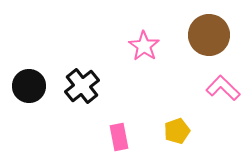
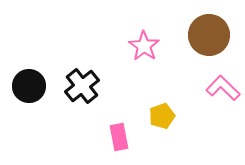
yellow pentagon: moved 15 px left, 15 px up
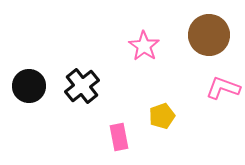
pink L-shape: rotated 24 degrees counterclockwise
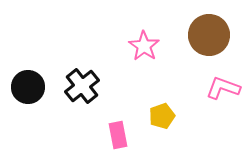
black circle: moved 1 px left, 1 px down
pink rectangle: moved 1 px left, 2 px up
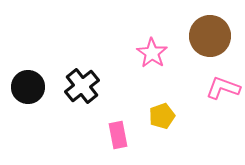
brown circle: moved 1 px right, 1 px down
pink star: moved 8 px right, 7 px down
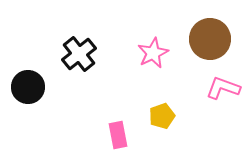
brown circle: moved 3 px down
pink star: moved 1 px right; rotated 12 degrees clockwise
black cross: moved 3 px left, 32 px up
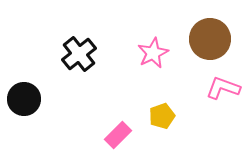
black circle: moved 4 px left, 12 px down
pink rectangle: rotated 56 degrees clockwise
